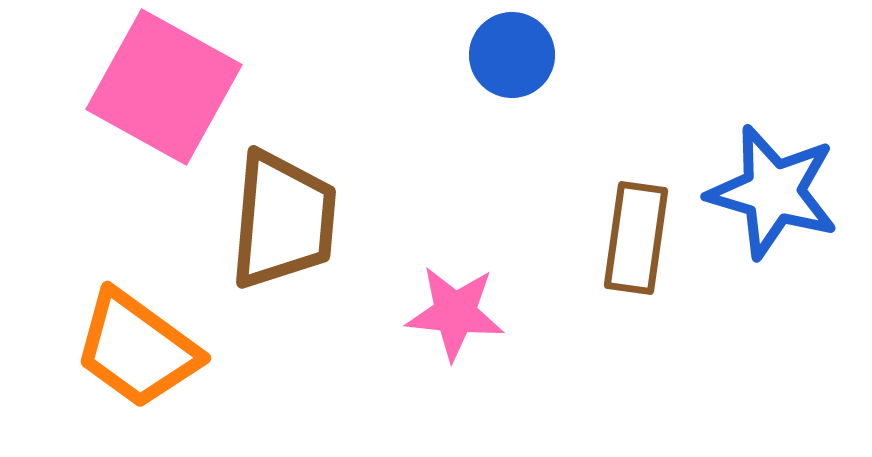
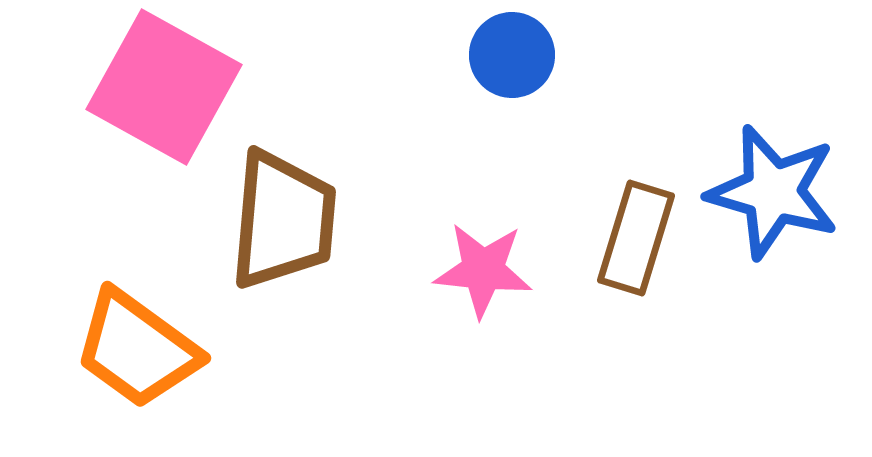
brown rectangle: rotated 9 degrees clockwise
pink star: moved 28 px right, 43 px up
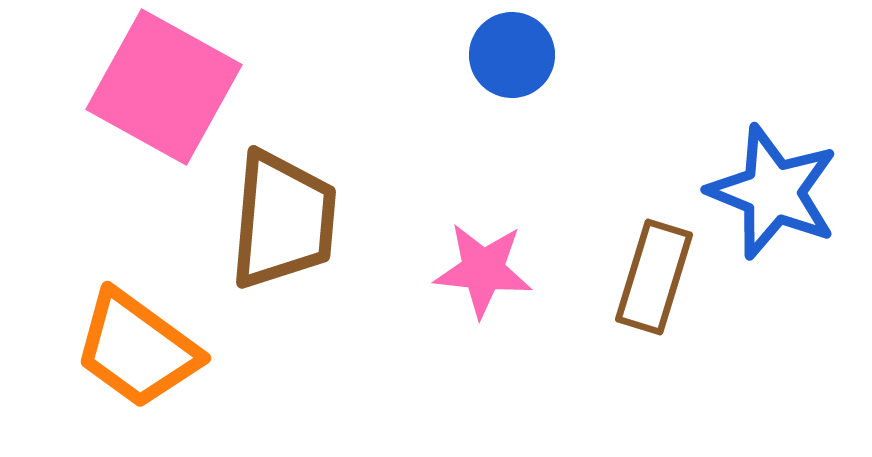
blue star: rotated 6 degrees clockwise
brown rectangle: moved 18 px right, 39 px down
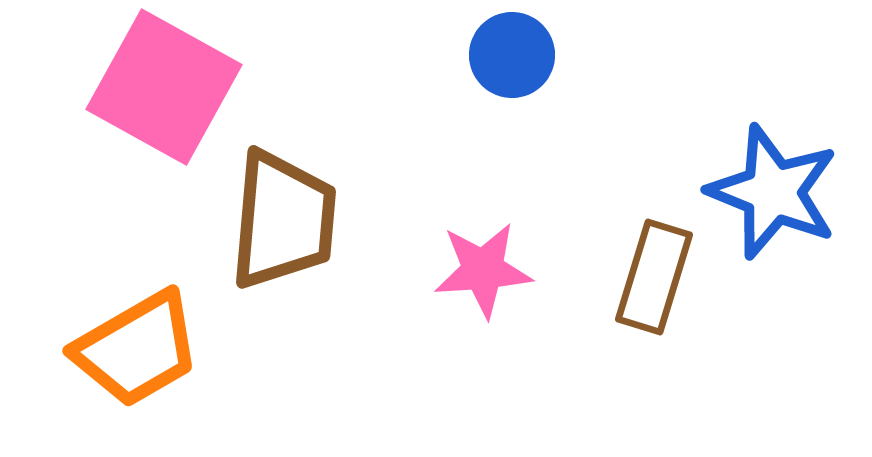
pink star: rotated 10 degrees counterclockwise
orange trapezoid: rotated 66 degrees counterclockwise
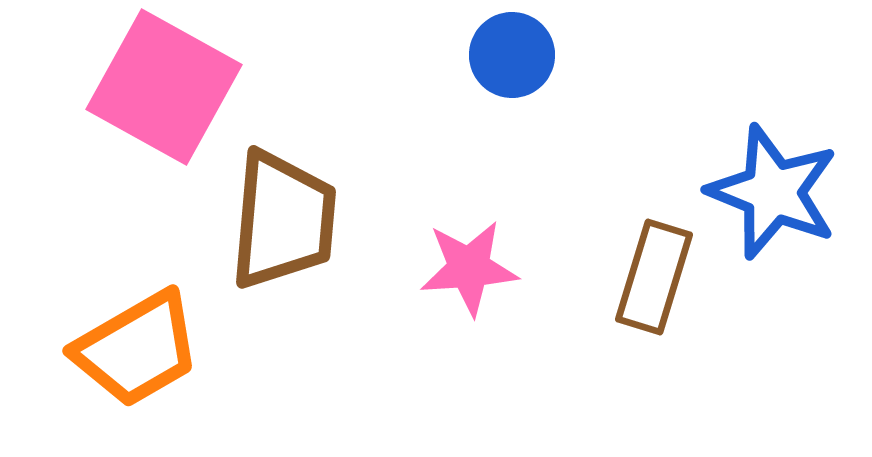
pink star: moved 14 px left, 2 px up
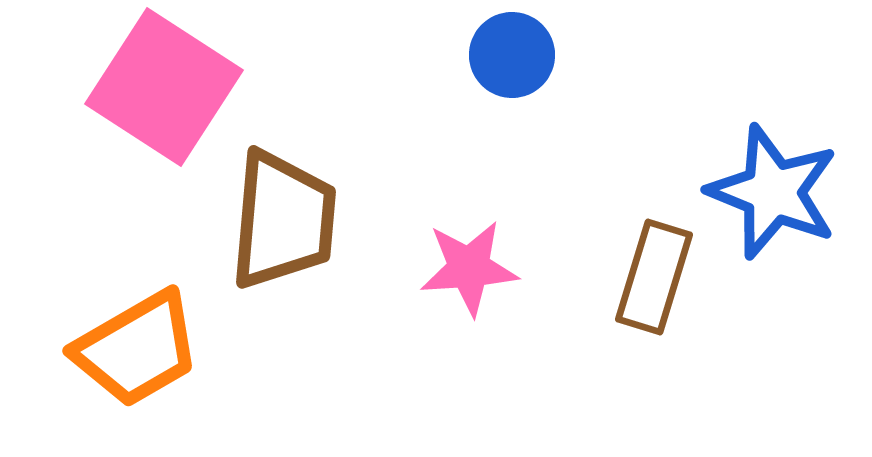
pink square: rotated 4 degrees clockwise
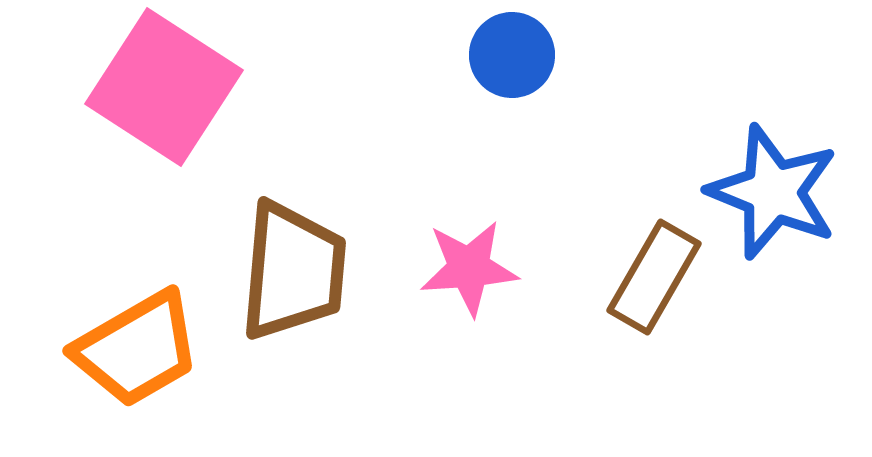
brown trapezoid: moved 10 px right, 51 px down
brown rectangle: rotated 13 degrees clockwise
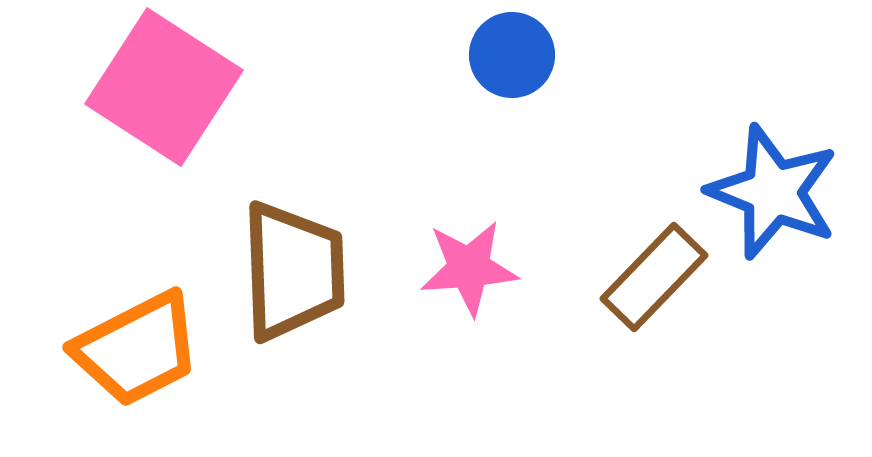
brown trapezoid: rotated 7 degrees counterclockwise
brown rectangle: rotated 14 degrees clockwise
orange trapezoid: rotated 3 degrees clockwise
